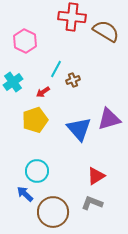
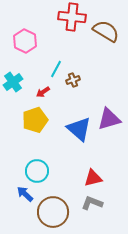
blue triangle: rotated 8 degrees counterclockwise
red triangle: moved 3 px left, 2 px down; rotated 18 degrees clockwise
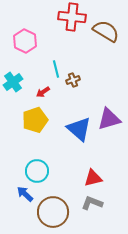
cyan line: rotated 42 degrees counterclockwise
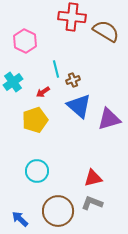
blue triangle: moved 23 px up
blue arrow: moved 5 px left, 25 px down
brown circle: moved 5 px right, 1 px up
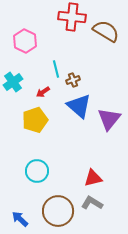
purple triangle: rotated 35 degrees counterclockwise
gray L-shape: rotated 10 degrees clockwise
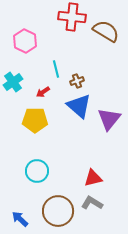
brown cross: moved 4 px right, 1 px down
yellow pentagon: rotated 20 degrees clockwise
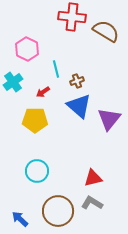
pink hexagon: moved 2 px right, 8 px down
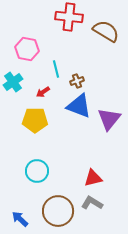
red cross: moved 3 px left
pink hexagon: rotated 15 degrees counterclockwise
blue triangle: rotated 20 degrees counterclockwise
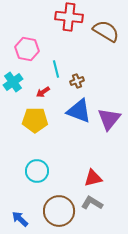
blue triangle: moved 5 px down
brown circle: moved 1 px right
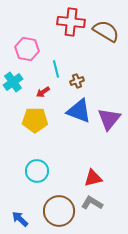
red cross: moved 2 px right, 5 px down
